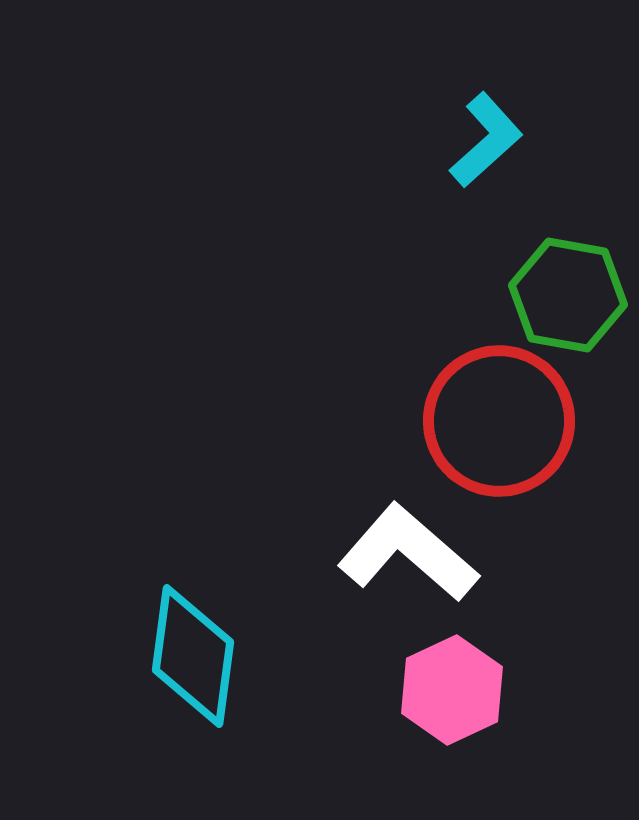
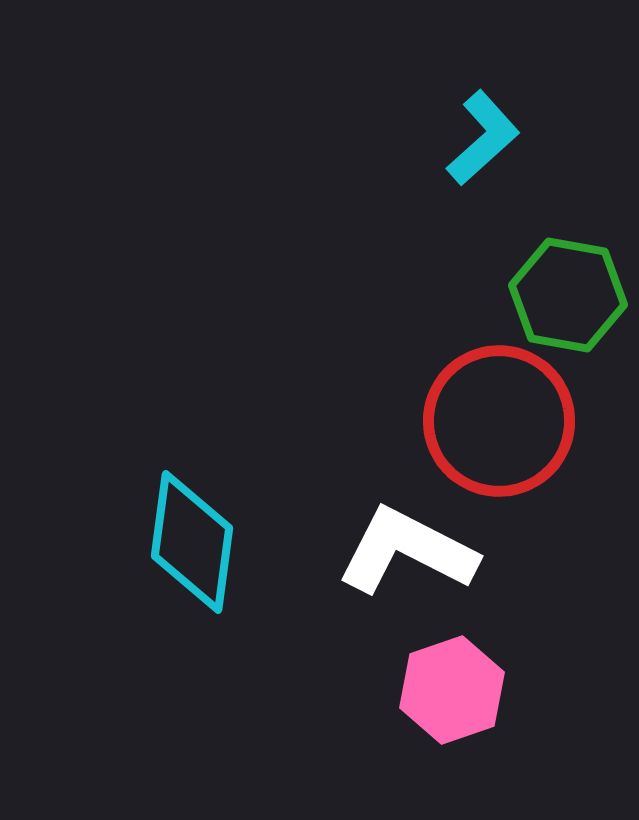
cyan L-shape: moved 3 px left, 2 px up
white L-shape: moved 1 px left, 2 px up; rotated 14 degrees counterclockwise
cyan diamond: moved 1 px left, 114 px up
pink hexagon: rotated 6 degrees clockwise
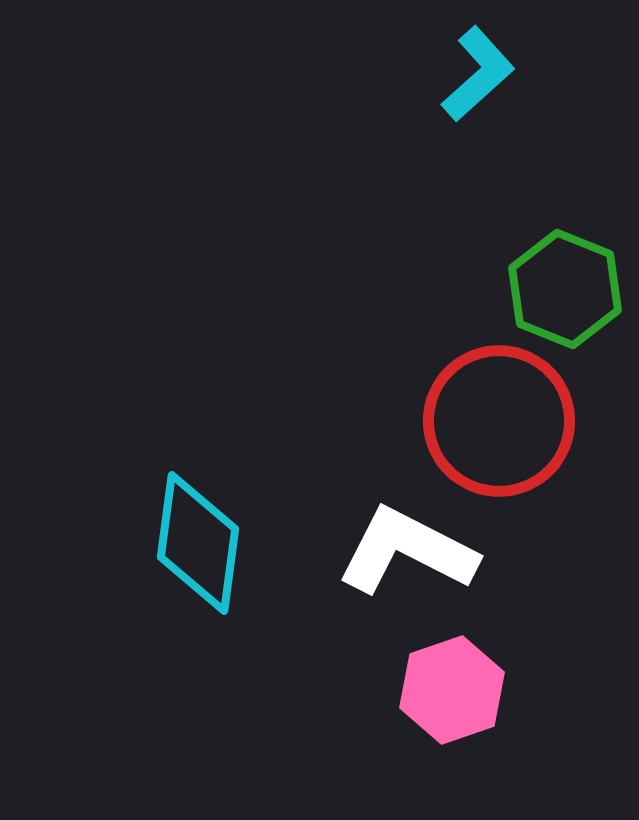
cyan L-shape: moved 5 px left, 64 px up
green hexagon: moved 3 px left, 6 px up; rotated 12 degrees clockwise
cyan diamond: moved 6 px right, 1 px down
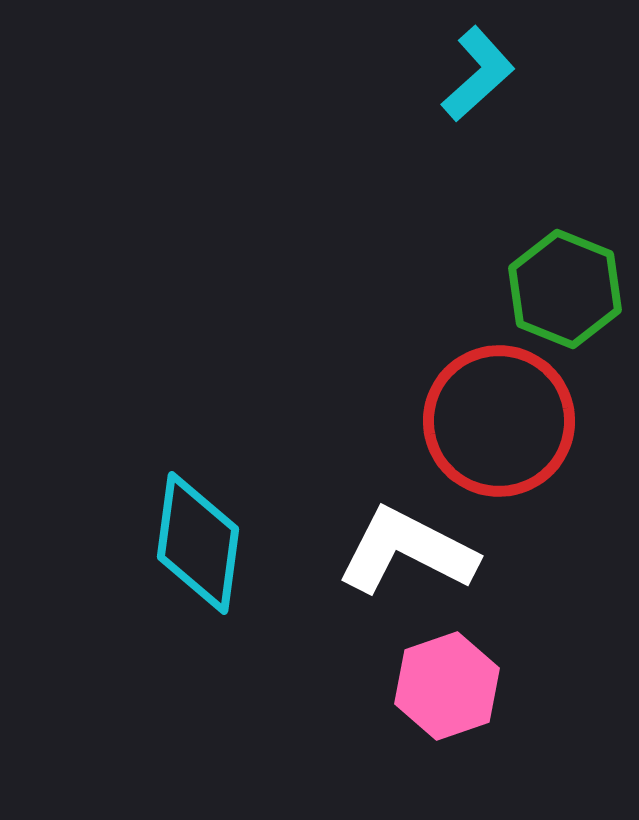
pink hexagon: moved 5 px left, 4 px up
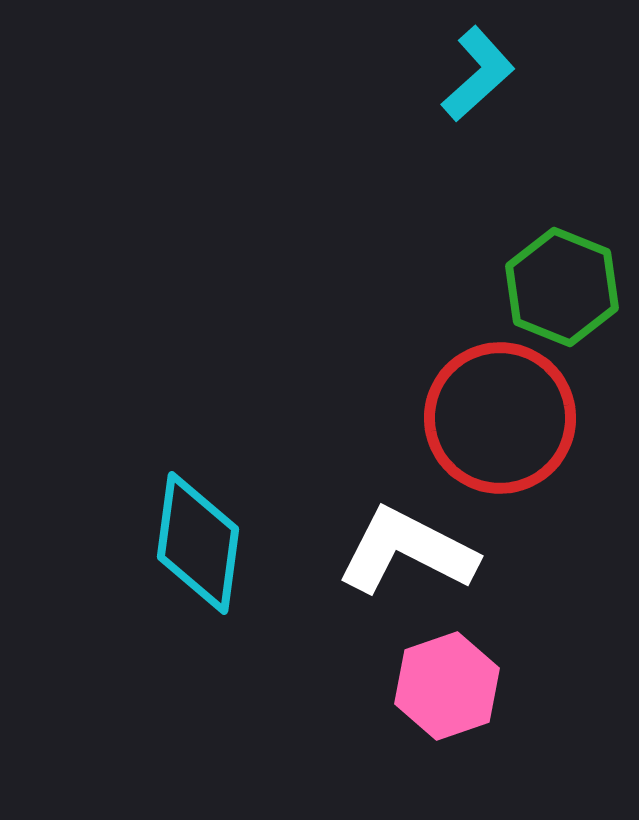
green hexagon: moved 3 px left, 2 px up
red circle: moved 1 px right, 3 px up
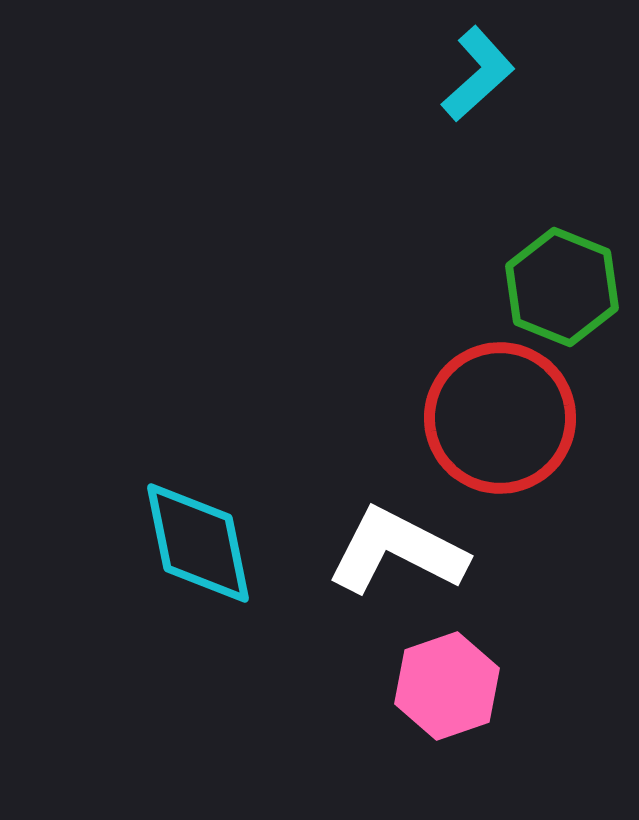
cyan diamond: rotated 19 degrees counterclockwise
white L-shape: moved 10 px left
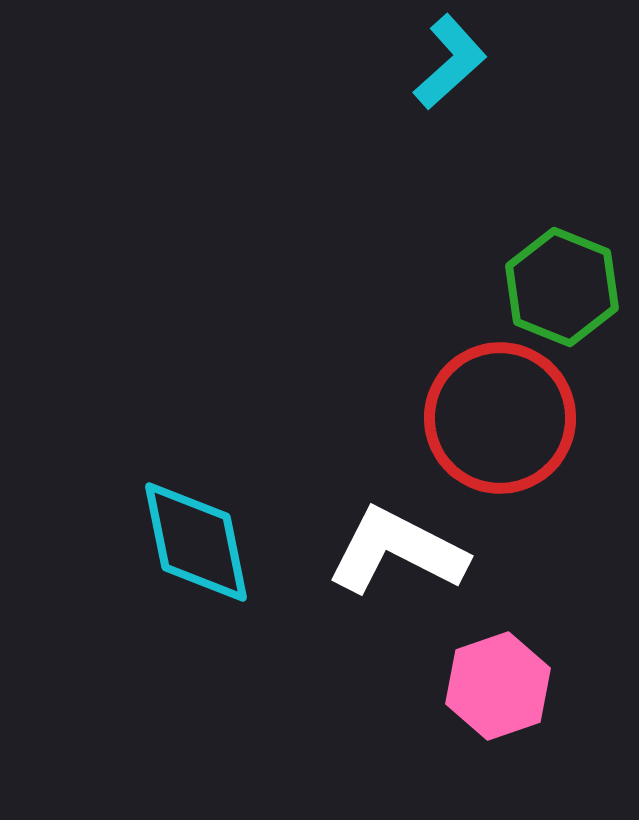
cyan L-shape: moved 28 px left, 12 px up
cyan diamond: moved 2 px left, 1 px up
pink hexagon: moved 51 px right
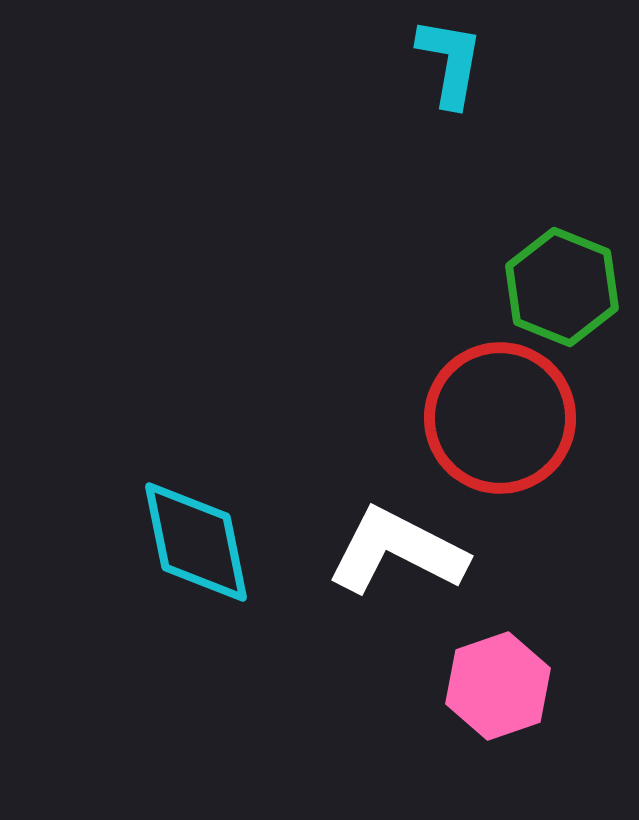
cyan L-shape: rotated 38 degrees counterclockwise
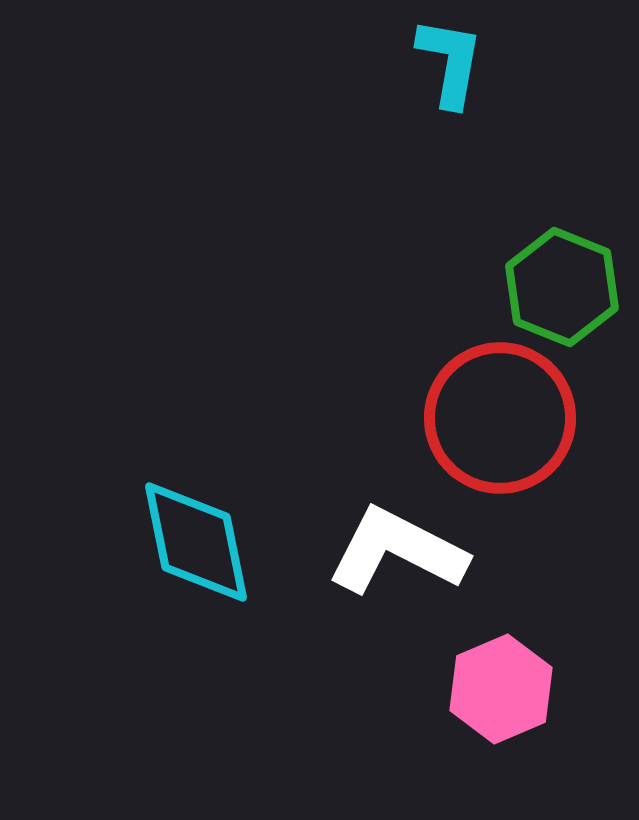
pink hexagon: moved 3 px right, 3 px down; rotated 4 degrees counterclockwise
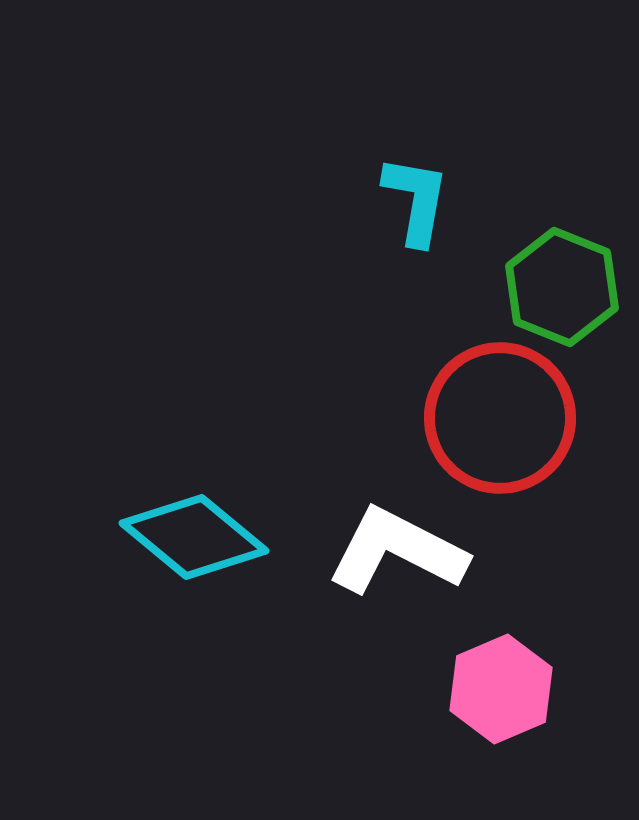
cyan L-shape: moved 34 px left, 138 px down
cyan diamond: moved 2 px left, 5 px up; rotated 39 degrees counterclockwise
